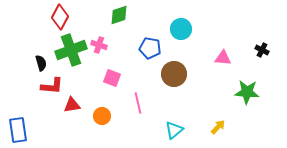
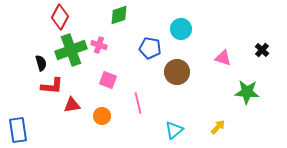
black cross: rotated 16 degrees clockwise
pink triangle: rotated 12 degrees clockwise
brown circle: moved 3 px right, 2 px up
pink square: moved 4 px left, 2 px down
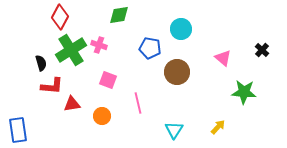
green diamond: rotated 10 degrees clockwise
green cross: rotated 12 degrees counterclockwise
pink triangle: rotated 24 degrees clockwise
green star: moved 3 px left
red triangle: moved 1 px up
cyan triangle: rotated 18 degrees counterclockwise
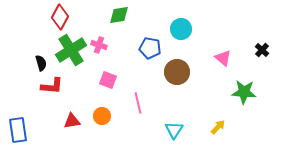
red triangle: moved 17 px down
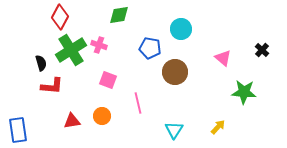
brown circle: moved 2 px left
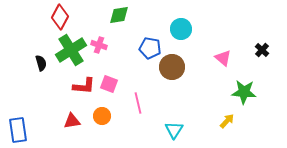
brown circle: moved 3 px left, 5 px up
pink square: moved 1 px right, 4 px down
red L-shape: moved 32 px right
yellow arrow: moved 9 px right, 6 px up
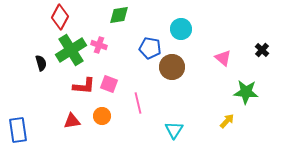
green star: moved 2 px right
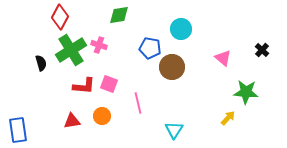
yellow arrow: moved 1 px right, 3 px up
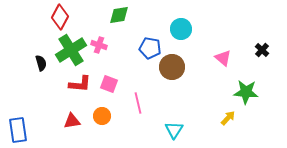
red L-shape: moved 4 px left, 2 px up
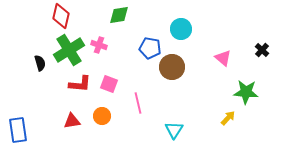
red diamond: moved 1 px right, 1 px up; rotated 15 degrees counterclockwise
green cross: moved 2 px left
black semicircle: moved 1 px left
